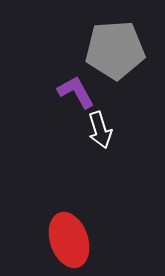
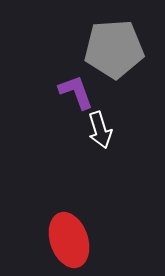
gray pentagon: moved 1 px left, 1 px up
purple L-shape: rotated 9 degrees clockwise
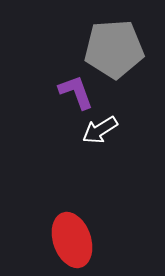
white arrow: rotated 75 degrees clockwise
red ellipse: moved 3 px right
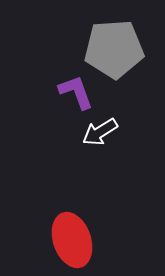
white arrow: moved 2 px down
